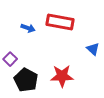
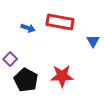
blue triangle: moved 8 px up; rotated 16 degrees clockwise
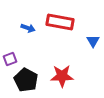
purple square: rotated 24 degrees clockwise
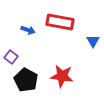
blue arrow: moved 2 px down
purple square: moved 1 px right, 2 px up; rotated 32 degrees counterclockwise
red star: rotated 10 degrees clockwise
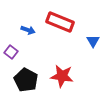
red rectangle: rotated 12 degrees clockwise
purple square: moved 5 px up
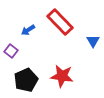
red rectangle: rotated 24 degrees clockwise
blue arrow: rotated 128 degrees clockwise
purple square: moved 1 px up
black pentagon: rotated 20 degrees clockwise
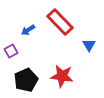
blue triangle: moved 4 px left, 4 px down
purple square: rotated 24 degrees clockwise
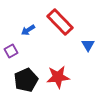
blue triangle: moved 1 px left
red star: moved 4 px left, 1 px down; rotated 15 degrees counterclockwise
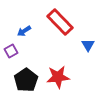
blue arrow: moved 4 px left, 1 px down
black pentagon: rotated 10 degrees counterclockwise
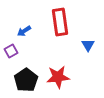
red rectangle: rotated 36 degrees clockwise
